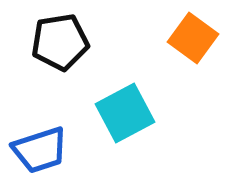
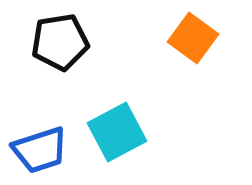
cyan square: moved 8 px left, 19 px down
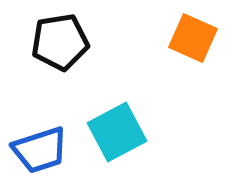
orange square: rotated 12 degrees counterclockwise
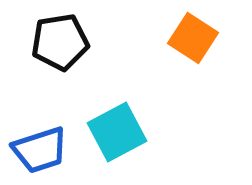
orange square: rotated 9 degrees clockwise
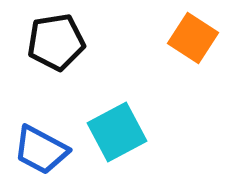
black pentagon: moved 4 px left
blue trapezoid: moved 1 px right; rotated 46 degrees clockwise
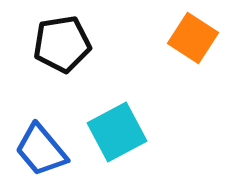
black pentagon: moved 6 px right, 2 px down
blue trapezoid: rotated 22 degrees clockwise
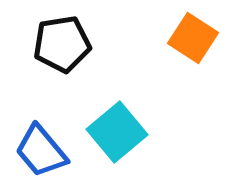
cyan square: rotated 12 degrees counterclockwise
blue trapezoid: moved 1 px down
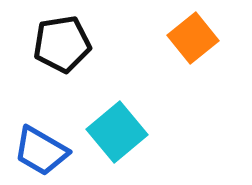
orange square: rotated 18 degrees clockwise
blue trapezoid: rotated 20 degrees counterclockwise
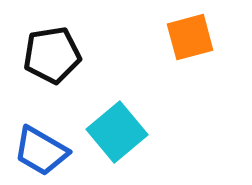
orange square: moved 3 px left, 1 px up; rotated 24 degrees clockwise
black pentagon: moved 10 px left, 11 px down
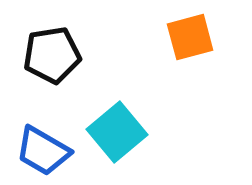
blue trapezoid: moved 2 px right
